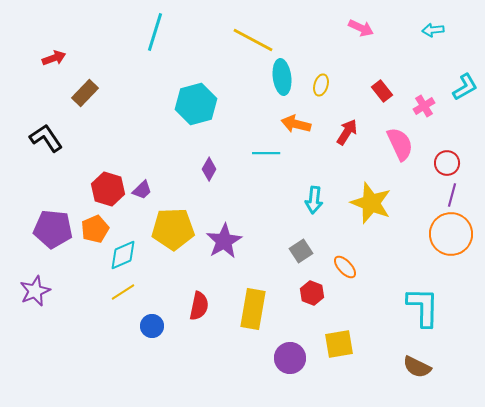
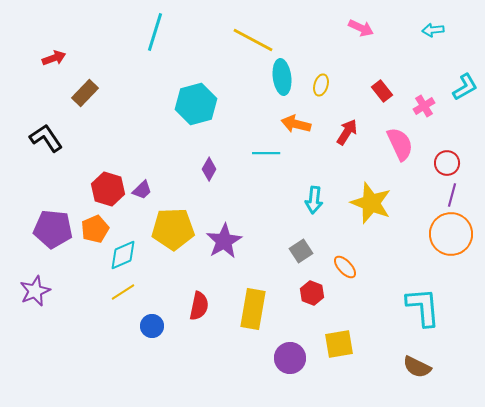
cyan L-shape at (423, 307): rotated 6 degrees counterclockwise
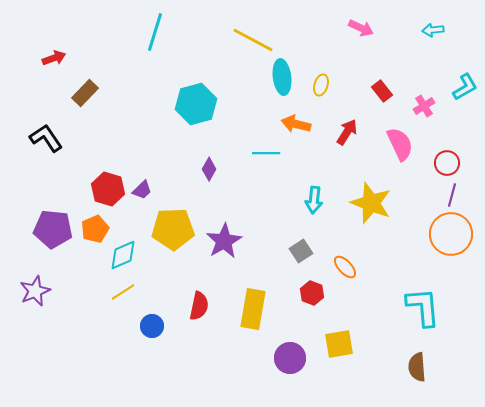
brown semicircle at (417, 367): rotated 60 degrees clockwise
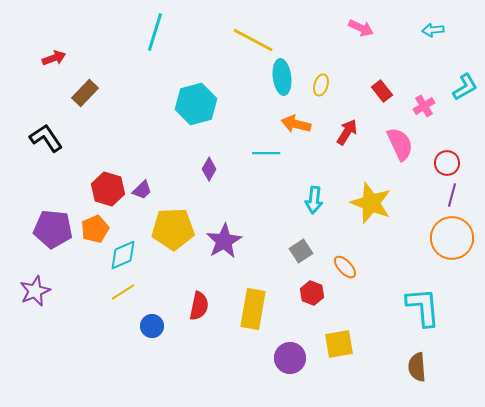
orange circle at (451, 234): moved 1 px right, 4 px down
